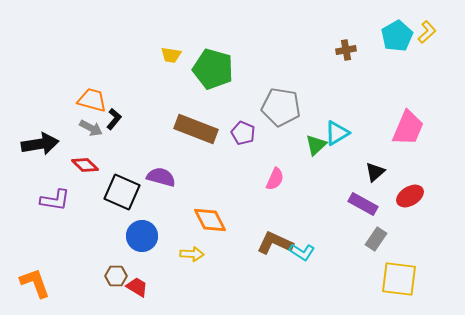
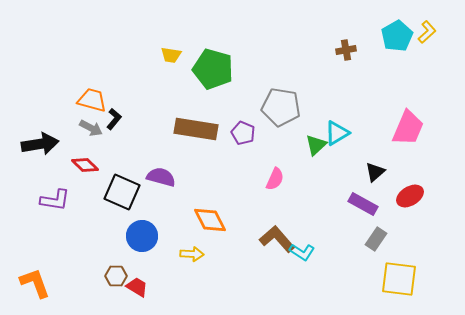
brown rectangle: rotated 12 degrees counterclockwise
brown L-shape: moved 2 px right, 4 px up; rotated 24 degrees clockwise
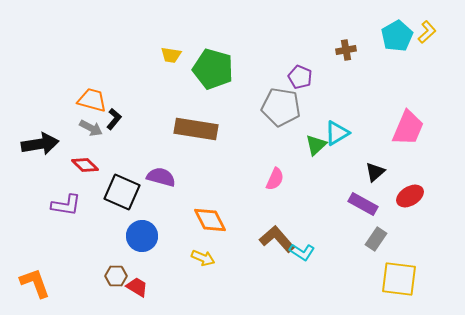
purple pentagon: moved 57 px right, 56 px up
purple L-shape: moved 11 px right, 5 px down
yellow arrow: moved 11 px right, 4 px down; rotated 20 degrees clockwise
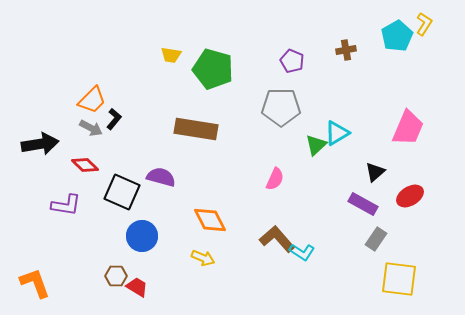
yellow L-shape: moved 3 px left, 8 px up; rotated 15 degrees counterclockwise
purple pentagon: moved 8 px left, 16 px up
orange trapezoid: rotated 120 degrees clockwise
gray pentagon: rotated 9 degrees counterclockwise
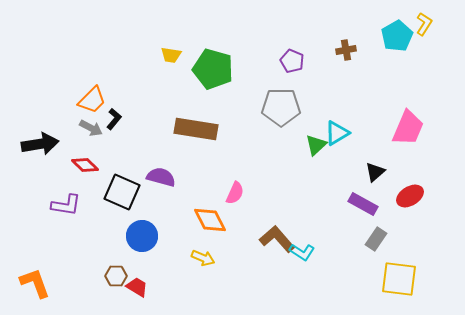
pink semicircle: moved 40 px left, 14 px down
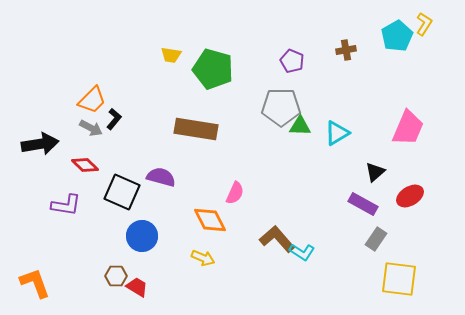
green triangle: moved 16 px left, 19 px up; rotated 45 degrees clockwise
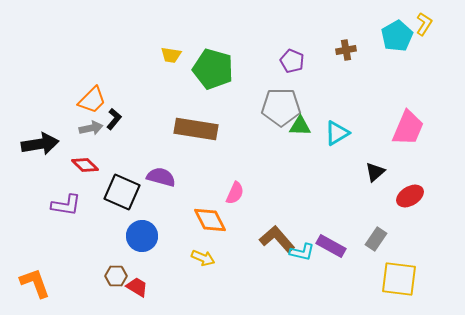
gray arrow: rotated 40 degrees counterclockwise
purple rectangle: moved 32 px left, 42 px down
cyan L-shape: rotated 20 degrees counterclockwise
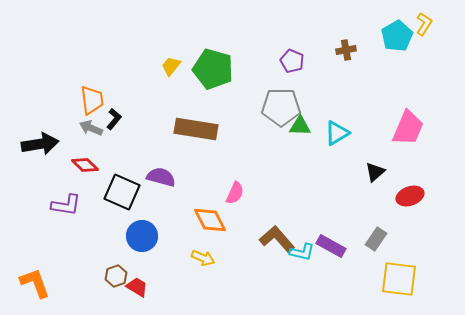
yellow trapezoid: moved 11 px down; rotated 120 degrees clockwise
orange trapezoid: rotated 52 degrees counterclockwise
gray arrow: rotated 145 degrees counterclockwise
red ellipse: rotated 12 degrees clockwise
brown hexagon: rotated 20 degrees counterclockwise
